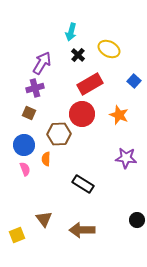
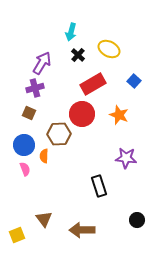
red rectangle: moved 3 px right
orange semicircle: moved 2 px left, 3 px up
black rectangle: moved 16 px right, 2 px down; rotated 40 degrees clockwise
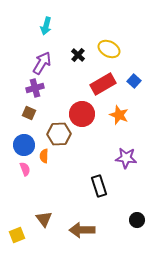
cyan arrow: moved 25 px left, 6 px up
red rectangle: moved 10 px right
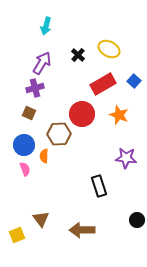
brown triangle: moved 3 px left
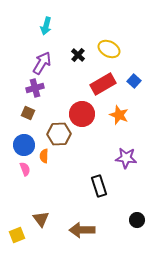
brown square: moved 1 px left
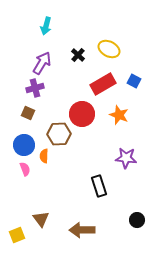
blue square: rotated 16 degrees counterclockwise
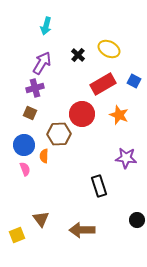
brown square: moved 2 px right
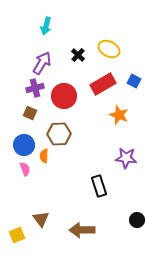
red circle: moved 18 px left, 18 px up
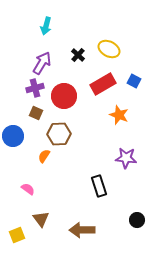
brown square: moved 6 px right
blue circle: moved 11 px left, 9 px up
orange semicircle: rotated 32 degrees clockwise
pink semicircle: moved 3 px right, 20 px down; rotated 32 degrees counterclockwise
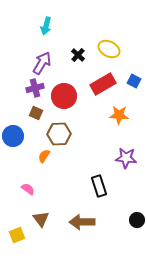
orange star: rotated 18 degrees counterclockwise
brown arrow: moved 8 px up
